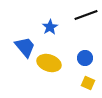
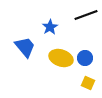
yellow ellipse: moved 12 px right, 5 px up
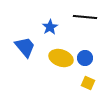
black line: moved 1 px left, 2 px down; rotated 25 degrees clockwise
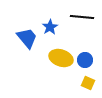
black line: moved 3 px left
blue trapezoid: moved 2 px right, 9 px up
blue circle: moved 2 px down
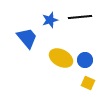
black line: moved 2 px left; rotated 10 degrees counterclockwise
blue star: moved 7 px up; rotated 14 degrees clockwise
yellow ellipse: rotated 10 degrees clockwise
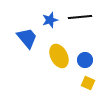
yellow ellipse: moved 2 px left, 2 px up; rotated 35 degrees clockwise
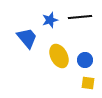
yellow square: rotated 16 degrees counterclockwise
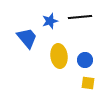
blue star: moved 1 px down
yellow ellipse: rotated 20 degrees clockwise
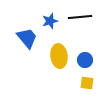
yellow square: moved 1 px left
